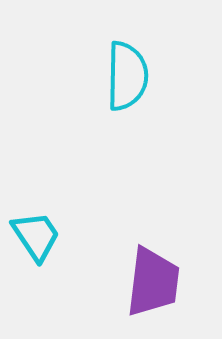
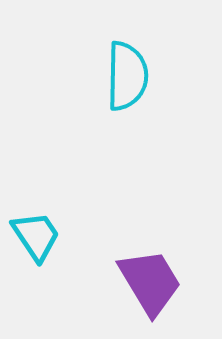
purple trapezoid: moved 3 px left; rotated 38 degrees counterclockwise
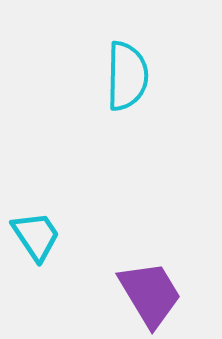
purple trapezoid: moved 12 px down
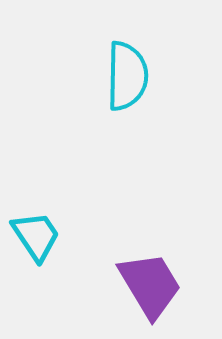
purple trapezoid: moved 9 px up
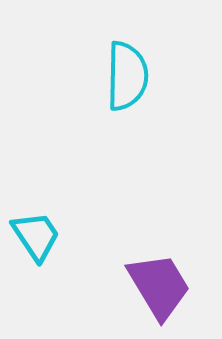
purple trapezoid: moved 9 px right, 1 px down
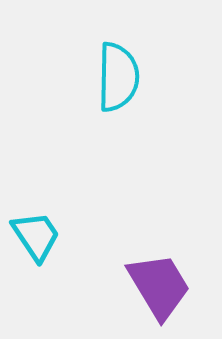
cyan semicircle: moved 9 px left, 1 px down
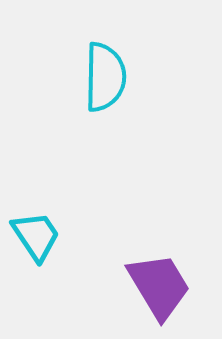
cyan semicircle: moved 13 px left
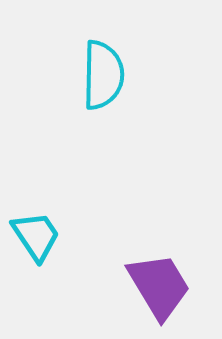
cyan semicircle: moved 2 px left, 2 px up
